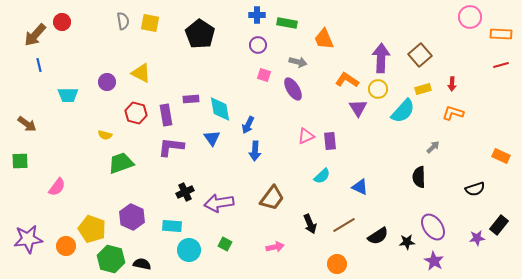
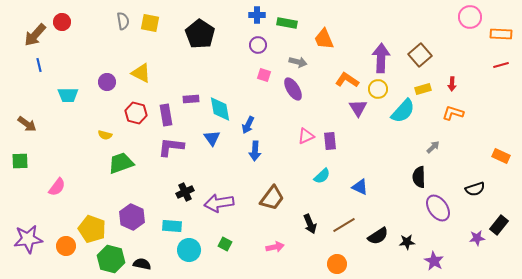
purple ellipse at (433, 227): moved 5 px right, 19 px up
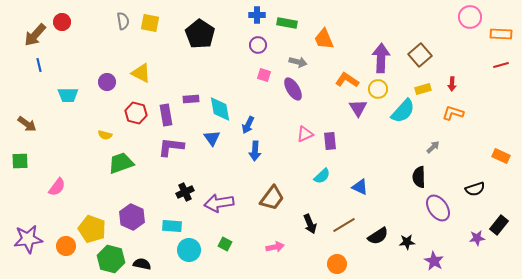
pink triangle at (306, 136): moved 1 px left, 2 px up
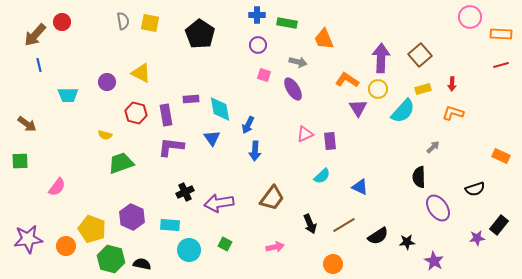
cyan rectangle at (172, 226): moved 2 px left, 1 px up
orange circle at (337, 264): moved 4 px left
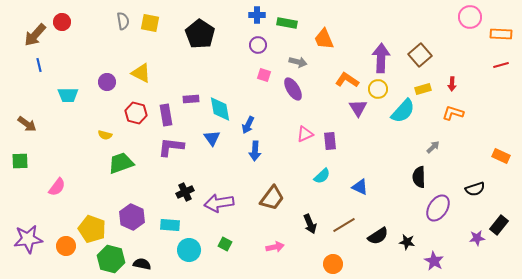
purple ellipse at (438, 208): rotated 68 degrees clockwise
black star at (407, 242): rotated 14 degrees clockwise
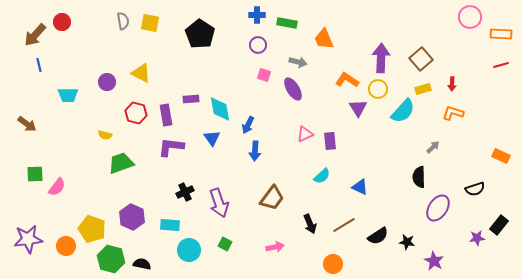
brown square at (420, 55): moved 1 px right, 4 px down
green square at (20, 161): moved 15 px right, 13 px down
purple arrow at (219, 203): rotated 100 degrees counterclockwise
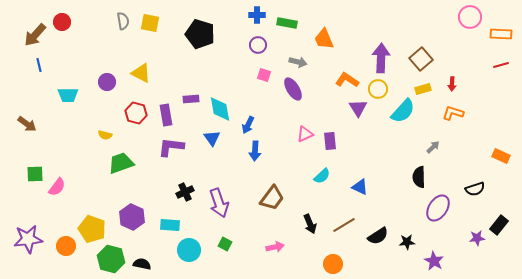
black pentagon at (200, 34): rotated 16 degrees counterclockwise
black star at (407, 242): rotated 14 degrees counterclockwise
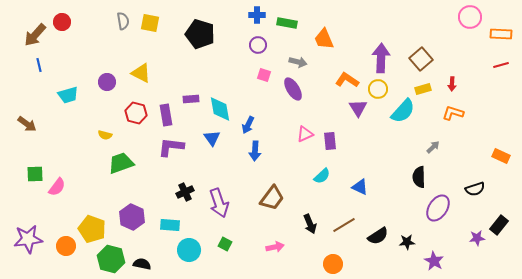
cyan trapezoid at (68, 95): rotated 15 degrees counterclockwise
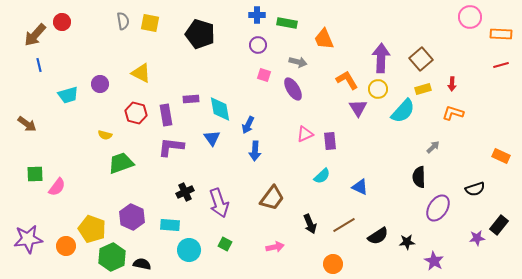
orange L-shape at (347, 80): rotated 25 degrees clockwise
purple circle at (107, 82): moved 7 px left, 2 px down
green hexagon at (111, 259): moved 1 px right, 2 px up; rotated 20 degrees clockwise
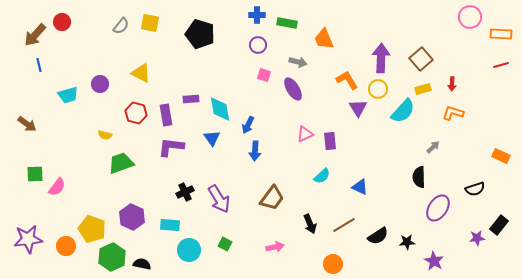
gray semicircle at (123, 21): moved 2 px left, 5 px down; rotated 48 degrees clockwise
purple arrow at (219, 203): moved 4 px up; rotated 12 degrees counterclockwise
